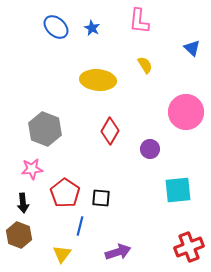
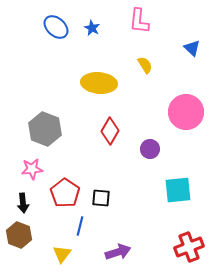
yellow ellipse: moved 1 px right, 3 px down
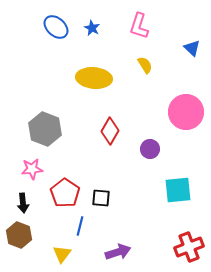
pink L-shape: moved 5 px down; rotated 12 degrees clockwise
yellow ellipse: moved 5 px left, 5 px up
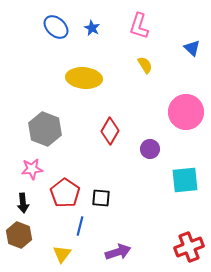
yellow ellipse: moved 10 px left
cyan square: moved 7 px right, 10 px up
